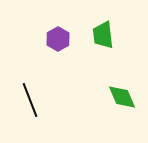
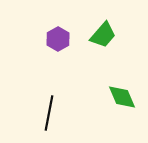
green trapezoid: rotated 132 degrees counterclockwise
black line: moved 19 px right, 13 px down; rotated 32 degrees clockwise
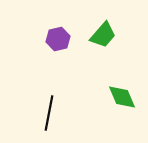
purple hexagon: rotated 15 degrees clockwise
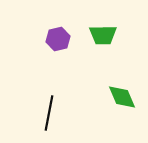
green trapezoid: rotated 48 degrees clockwise
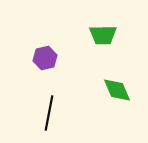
purple hexagon: moved 13 px left, 19 px down
green diamond: moved 5 px left, 7 px up
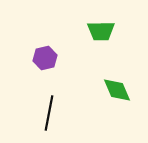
green trapezoid: moved 2 px left, 4 px up
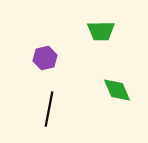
black line: moved 4 px up
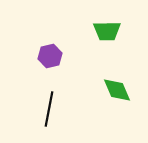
green trapezoid: moved 6 px right
purple hexagon: moved 5 px right, 2 px up
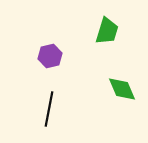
green trapezoid: rotated 72 degrees counterclockwise
green diamond: moved 5 px right, 1 px up
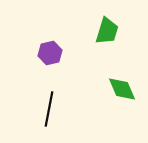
purple hexagon: moved 3 px up
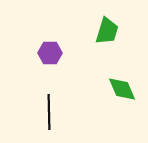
purple hexagon: rotated 15 degrees clockwise
black line: moved 3 px down; rotated 12 degrees counterclockwise
